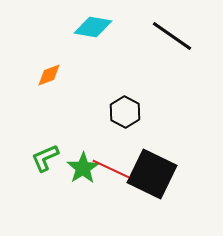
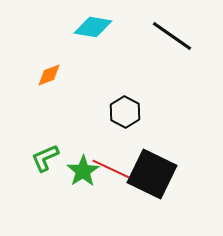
green star: moved 3 px down
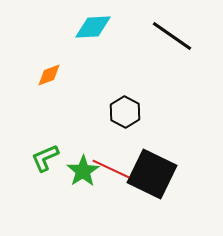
cyan diamond: rotated 12 degrees counterclockwise
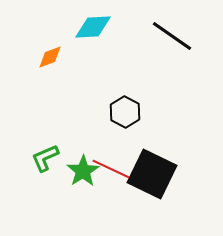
orange diamond: moved 1 px right, 18 px up
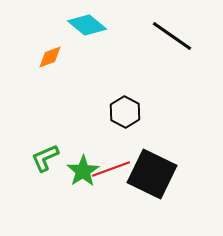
cyan diamond: moved 6 px left, 2 px up; rotated 42 degrees clockwise
red line: rotated 45 degrees counterclockwise
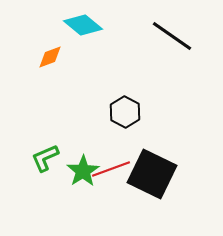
cyan diamond: moved 4 px left
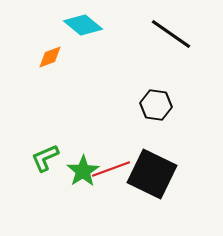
black line: moved 1 px left, 2 px up
black hexagon: moved 31 px right, 7 px up; rotated 20 degrees counterclockwise
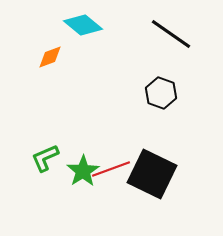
black hexagon: moved 5 px right, 12 px up; rotated 12 degrees clockwise
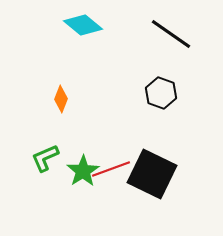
orange diamond: moved 11 px right, 42 px down; rotated 48 degrees counterclockwise
